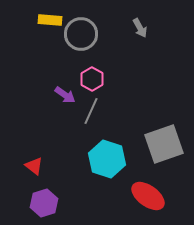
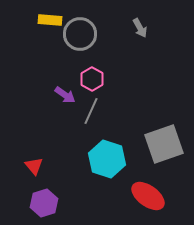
gray circle: moved 1 px left
red triangle: rotated 12 degrees clockwise
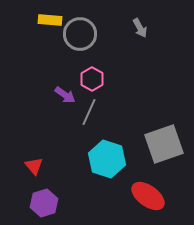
gray line: moved 2 px left, 1 px down
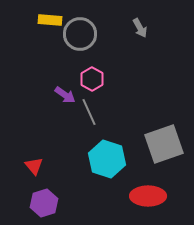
gray line: rotated 48 degrees counterclockwise
red ellipse: rotated 36 degrees counterclockwise
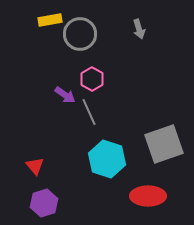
yellow rectangle: rotated 15 degrees counterclockwise
gray arrow: moved 1 px left, 1 px down; rotated 12 degrees clockwise
red triangle: moved 1 px right
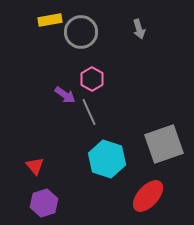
gray circle: moved 1 px right, 2 px up
red ellipse: rotated 48 degrees counterclockwise
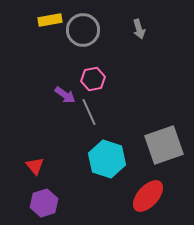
gray circle: moved 2 px right, 2 px up
pink hexagon: moved 1 px right; rotated 20 degrees clockwise
gray square: moved 1 px down
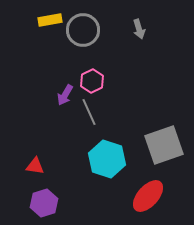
pink hexagon: moved 1 px left, 2 px down; rotated 15 degrees counterclockwise
purple arrow: rotated 85 degrees clockwise
red triangle: rotated 42 degrees counterclockwise
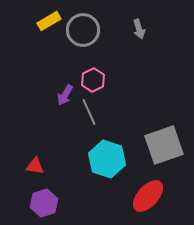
yellow rectangle: moved 1 px left, 1 px down; rotated 20 degrees counterclockwise
pink hexagon: moved 1 px right, 1 px up
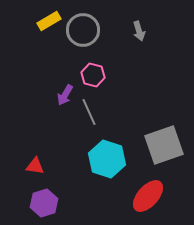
gray arrow: moved 2 px down
pink hexagon: moved 5 px up; rotated 20 degrees counterclockwise
